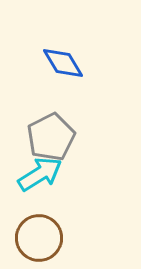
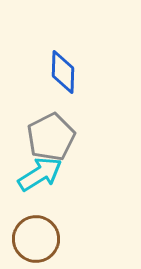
blue diamond: moved 9 px down; rotated 33 degrees clockwise
brown circle: moved 3 px left, 1 px down
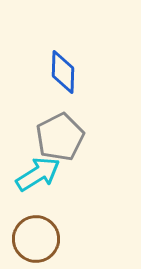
gray pentagon: moved 9 px right
cyan arrow: moved 2 px left
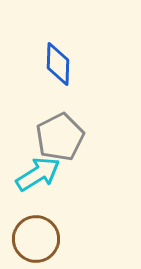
blue diamond: moved 5 px left, 8 px up
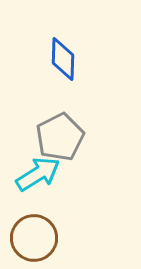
blue diamond: moved 5 px right, 5 px up
brown circle: moved 2 px left, 1 px up
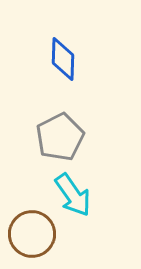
cyan arrow: moved 35 px right, 21 px down; rotated 87 degrees clockwise
brown circle: moved 2 px left, 4 px up
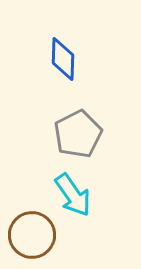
gray pentagon: moved 18 px right, 3 px up
brown circle: moved 1 px down
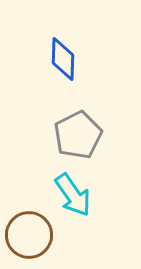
gray pentagon: moved 1 px down
brown circle: moved 3 px left
